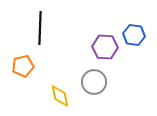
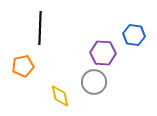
purple hexagon: moved 2 px left, 6 px down
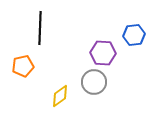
blue hexagon: rotated 15 degrees counterclockwise
yellow diamond: rotated 65 degrees clockwise
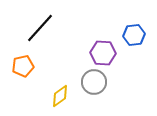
black line: rotated 40 degrees clockwise
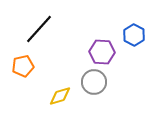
black line: moved 1 px left, 1 px down
blue hexagon: rotated 25 degrees counterclockwise
purple hexagon: moved 1 px left, 1 px up
yellow diamond: rotated 20 degrees clockwise
